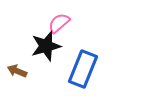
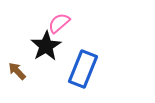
black star: rotated 16 degrees counterclockwise
brown arrow: rotated 24 degrees clockwise
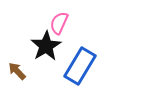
pink semicircle: rotated 25 degrees counterclockwise
blue rectangle: moved 3 px left, 3 px up; rotated 9 degrees clockwise
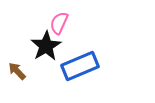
blue rectangle: rotated 36 degrees clockwise
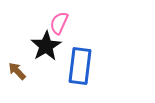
blue rectangle: rotated 60 degrees counterclockwise
